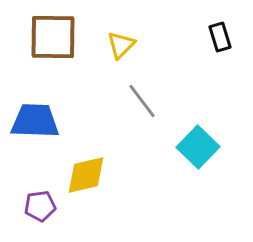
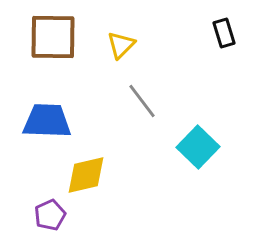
black rectangle: moved 4 px right, 4 px up
blue trapezoid: moved 12 px right
purple pentagon: moved 10 px right, 9 px down; rotated 16 degrees counterclockwise
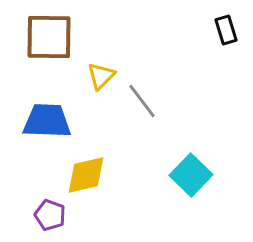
black rectangle: moved 2 px right, 3 px up
brown square: moved 4 px left
yellow triangle: moved 20 px left, 31 px down
cyan square: moved 7 px left, 28 px down
purple pentagon: rotated 28 degrees counterclockwise
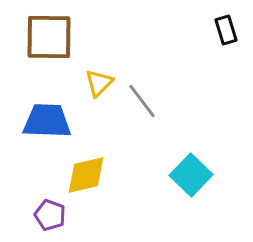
yellow triangle: moved 2 px left, 7 px down
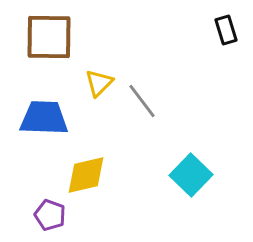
blue trapezoid: moved 3 px left, 3 px up
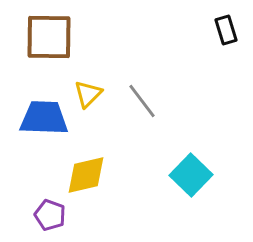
yellow triangle: moved 11 px left, 11 px down
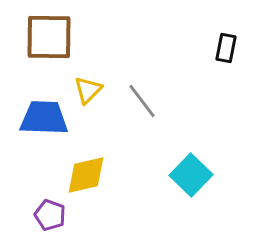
black rectangle: moved 18 px down; rotated 28 degrees clockwise
yellow triangle: moved 4 px up
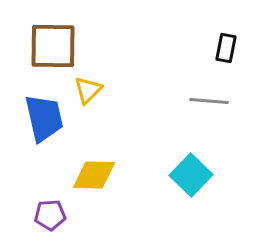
brown square: moved 4 px right, 9 px down
gray line: moved 67 px right; rotated 48 degrees counterclockwise
blue trapezoid: rotated 75 degrees clockwise
yellow diamond: moved 8 px right; rotated 15 degrees clockwise
purple pentagon: rotated 24 degrees counterclockwise
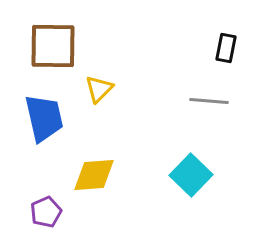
yellow triangle: moved 11 px right, 1 px up
yellow diamond: rotated 6 degrees counterclockwise
purple pentagon: moved 4 px left, 3 px up; rotated 20 degrees counterclockwise
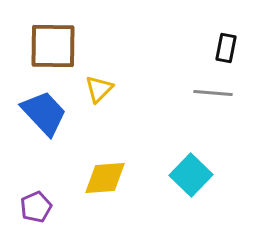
gray line: moved 4 px right, 8 px up
blue trapezoid: moved 5 px up; rotated 30 degrees counterclockwise
yellow diamond: moved 11 px right, 3 px down
purple pentagon: moved 10 px left, 5 px up
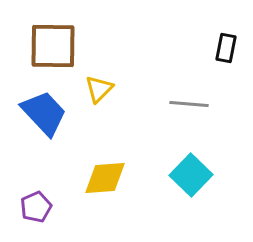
gray line: moved 24 px left, 11 px down
